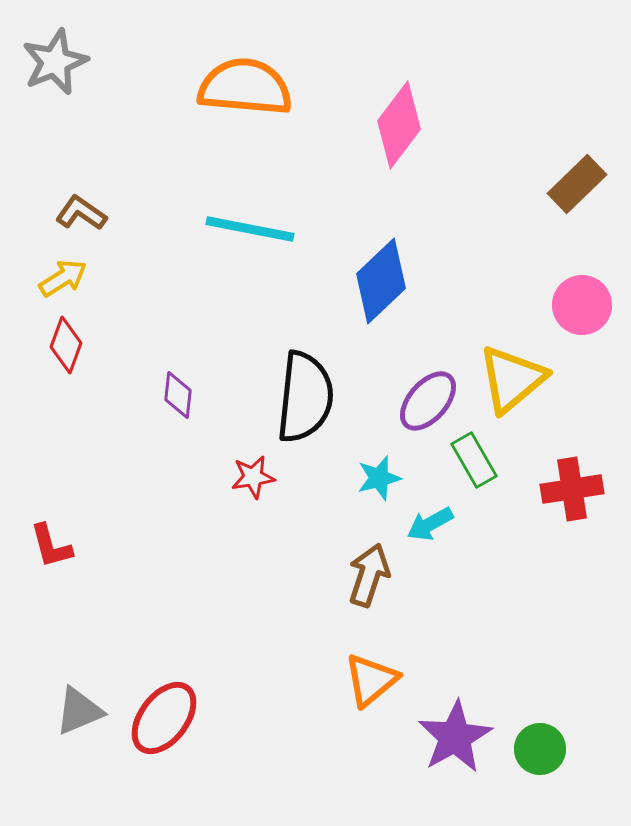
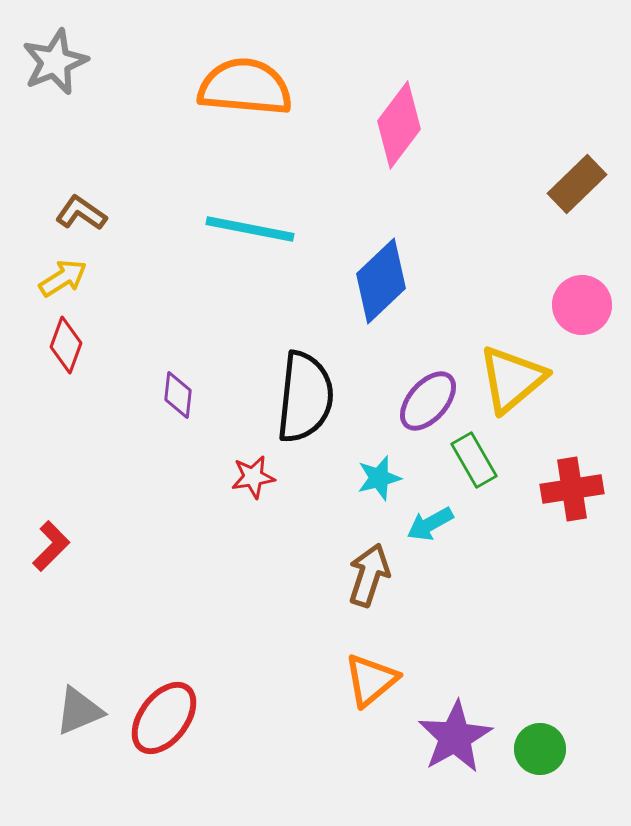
red L-shape: rotated 120 degrees counterclockwise
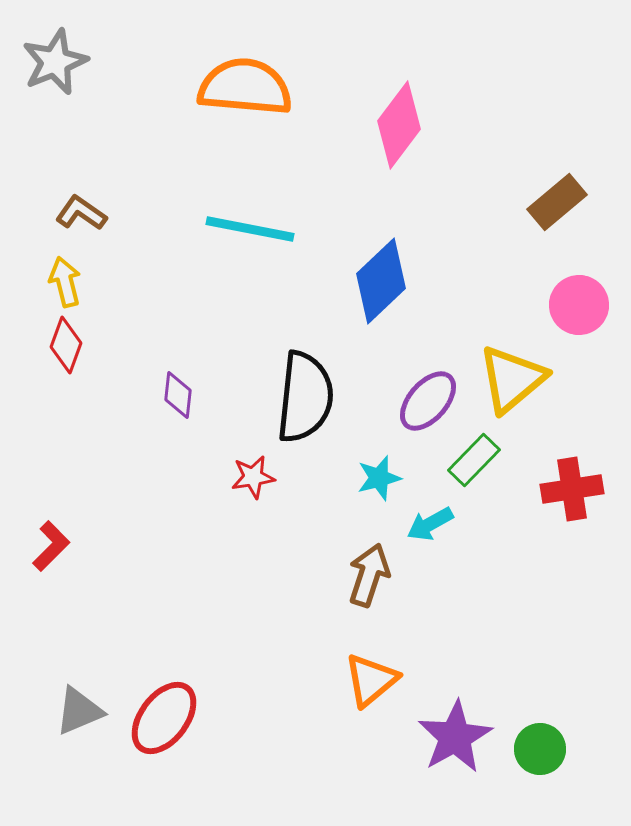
brown rectangle: moved 20 px left, 18 px down; rotated 4 degrees clockwise
yellow arrow: moved 2 px right, 4 px down; rotated 72 degrees counterclockwise
pink circle: moved 3 px left
green rectangle: rotated 74 degrees clockwise
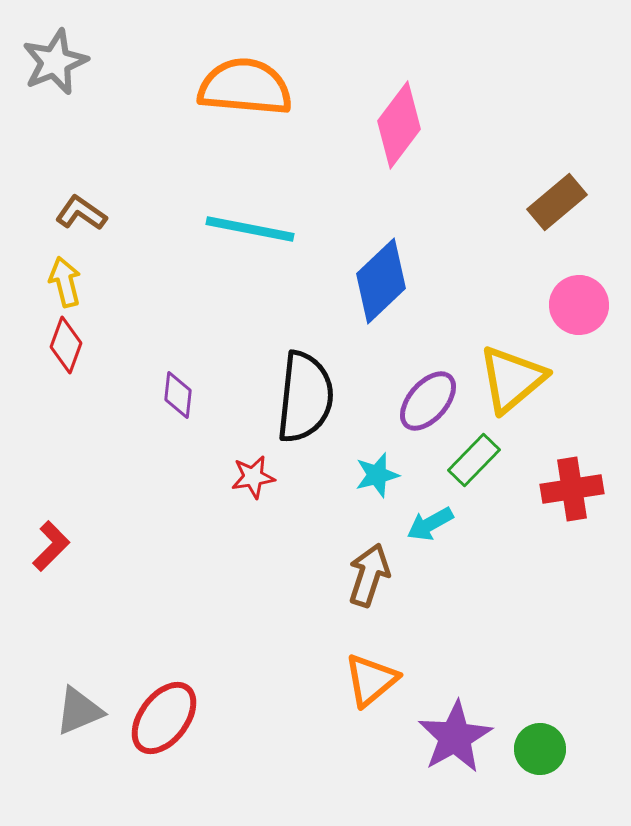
cyan star: moved 2 px left, 3 px up
